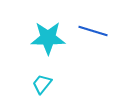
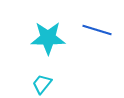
blue line: moved 4 px right, 1 px up
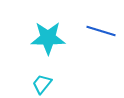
blue line: moved 4 px right, 1 px down
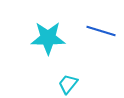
cyan trapezoid: moved 26 px right
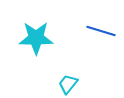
cyan star: moved 12 px left
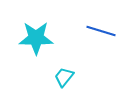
cyan trapezoid: moved 4 px left, 7 px up
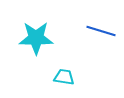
cyan trapezoid: rotated 60 degrees clockwise
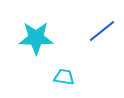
blue line: moved 1 px right; rotated 56 degrees counterclockwise
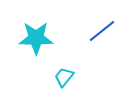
cyan trapezoid: rotated 60 degrees counterclockwise
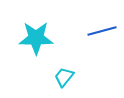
blue line: rotated 24 degrees clockwise
